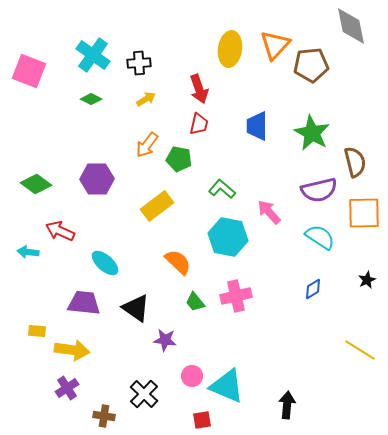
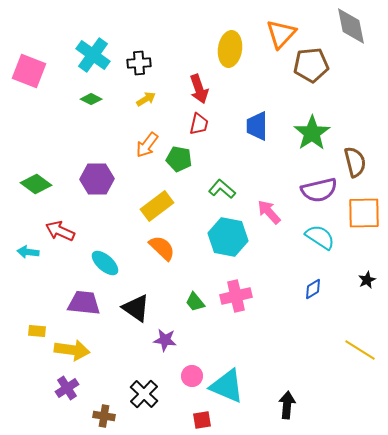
orange triangle at (275, 45): moved 6 px right, 11 px up
green star at (312, 133): rotated 9 degrees clockwise
orange semicircle at (178, 262): moved 16 px left, 14 px up
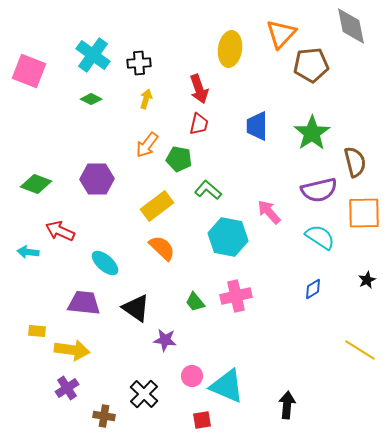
yellow arrow at (146, 99): rotated 42 degrees counterclockwise
green diamond at (36, 184): rotated 16 degrees counterclockwise
green L-shape at (222, 189): moved 14 px left, 1 px down
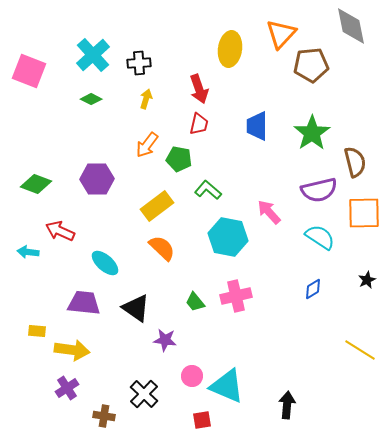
cyan cross at (93, 55): rotated 12 degrees clockwise
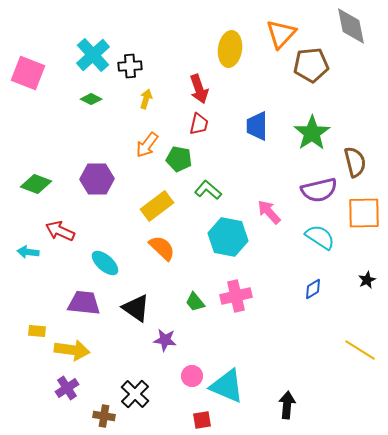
black cross at (139, 63): moved 9 px left, 3 px down
pink square at (29, 71): moved 1 px left, 2 px down
black cross at (144, 394): moved 9 px left
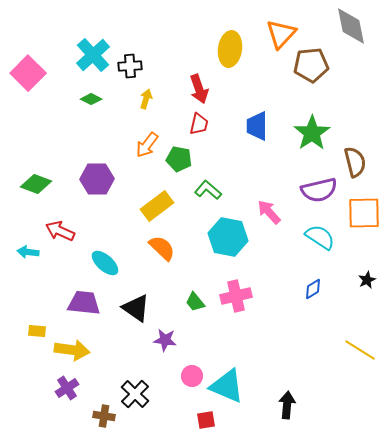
pink square at (28, 73): rotated 24 degrees clockwise
red square at (202, 420): moved 4 px right
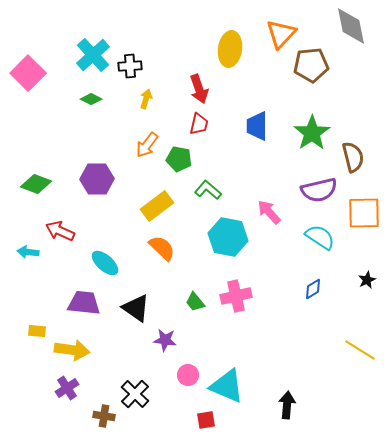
brown semicircle at (355, 162): moved 2 px left, 5 px up
pink circle at (192, 376): moved 4 px left, 1 px up
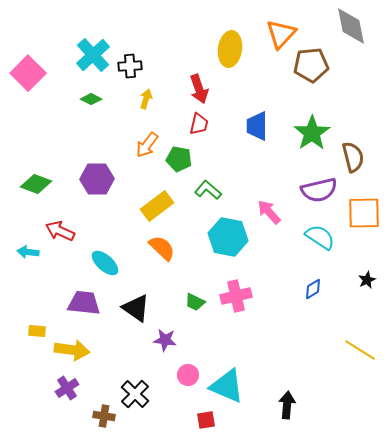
green trapezoid at (195, 302): rotated 25 degrees counterclockwise
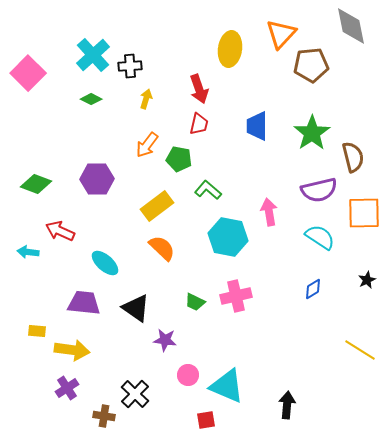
pink arrow at (269, 212): rotated 32 degrees clockwise
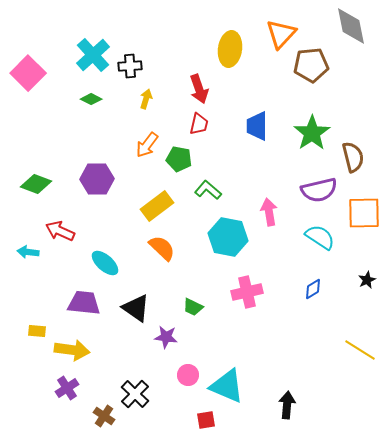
pink cross at (236, 296): moved 11 px right, 4 px up
green trapezoid at (195, 302): moved 2 px left, 5 px down
purple star at (165, 340): moved 1 px right, 3 px up
brown cross at (104, 416): rotated 25 degrees clockwise
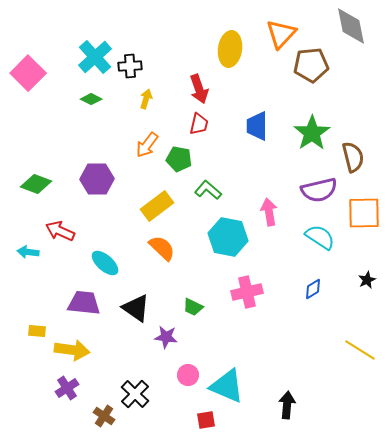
cyan cross at (93, 55): moved 2 px right, 2 px down
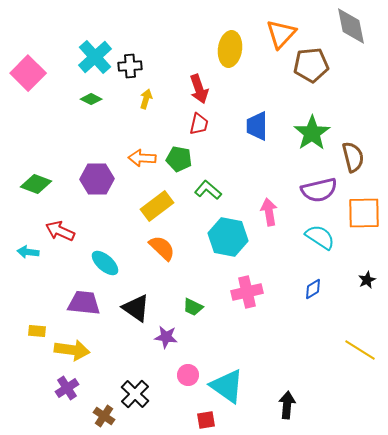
orange arrow at (147, 145): moved 5 px left, 13 px down; rotated 56 degrees clockwise
cyan triangle at (227, 386): rotated 12 degrees clockwise
